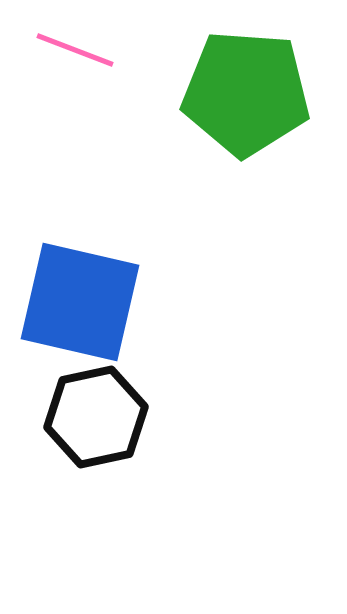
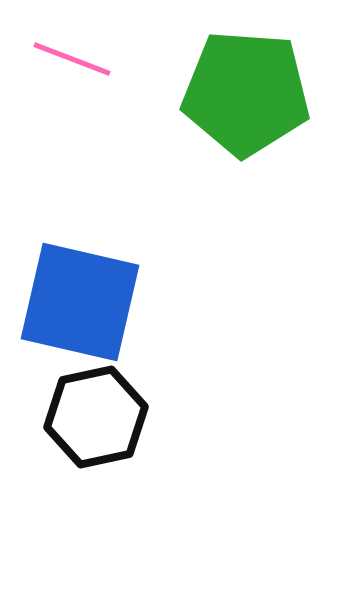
pink line: moved 3 px left, 9 px down
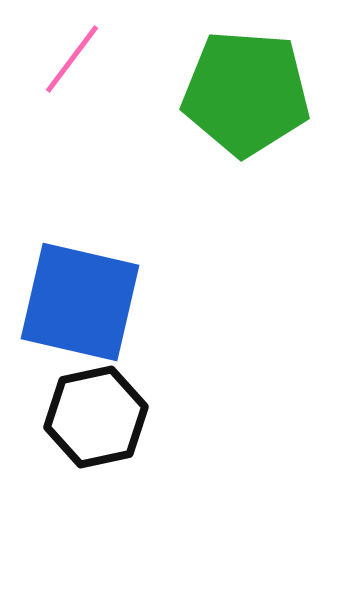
pink line: rotated 74 degrees counterclockwise
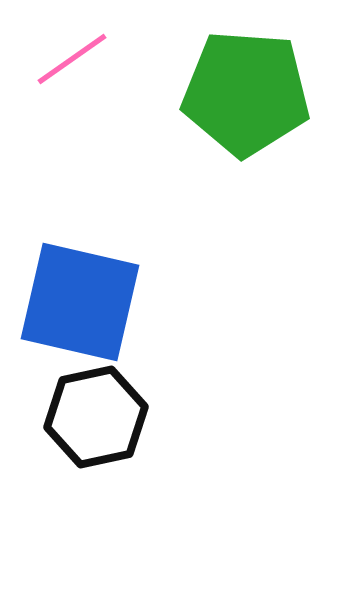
pink line: rotated 18 degrees clockwise
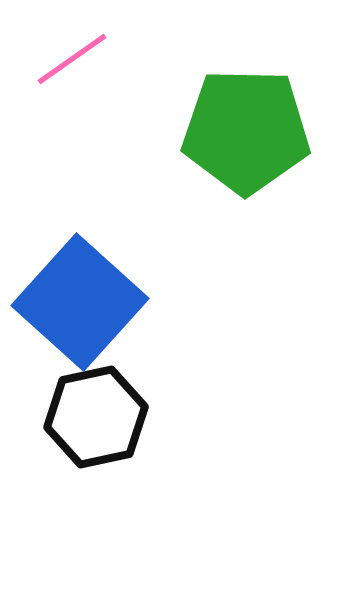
green pentagon: moved 38 px down; rotated 3 degrees counterclockwise
blue square: rotated 29 degrees clockwise
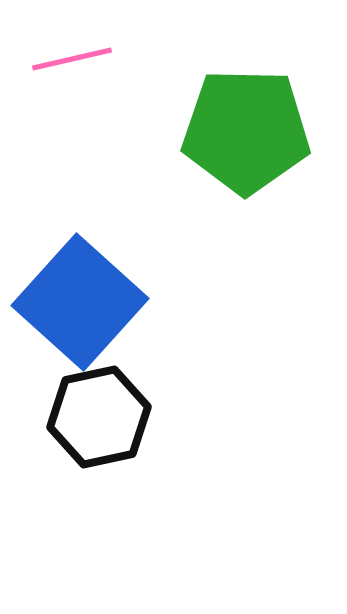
pink line: rotated 22 degrees clockwise
black hexagon: moved 3 px right
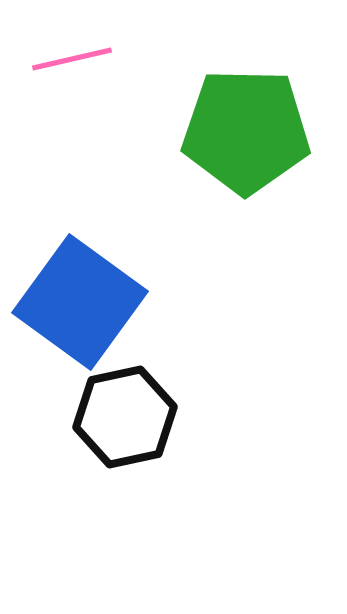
blue square: rotated 6 degrees counterclockwise
black hexagon: moved 26 px right
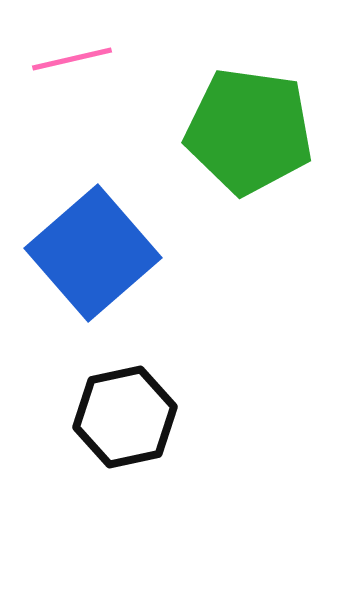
green pentagon: moved 3 px right; rotated 7 degrees clockwise
blue square: moved 13 px right, 49 px up; rotated 13 degrees clockwise
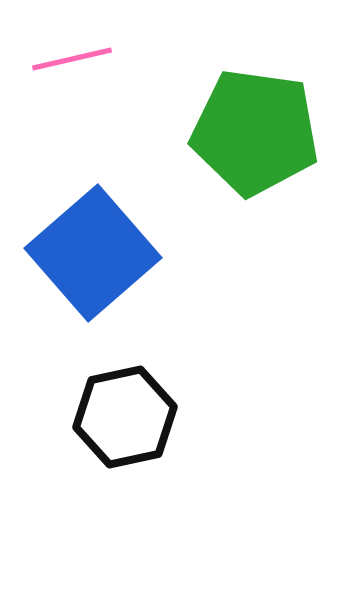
green pentagon: moved 6 px right, 1 px down
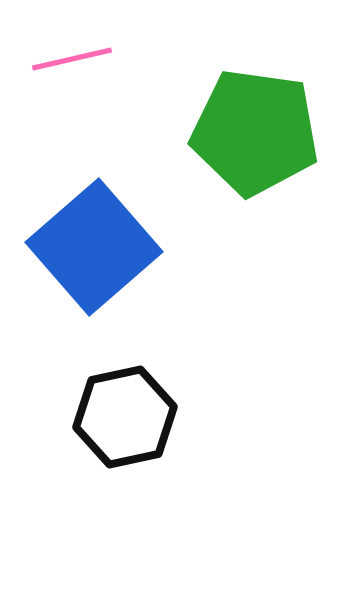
blue square: moved 1 px right, 6 px up
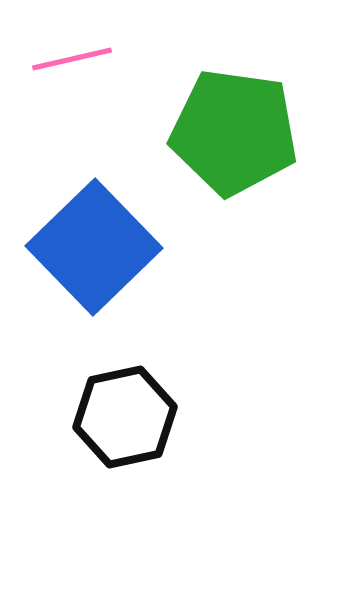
green pentagon: moved 21 px left
blue square: rotated 3 degrees counterclockwise
